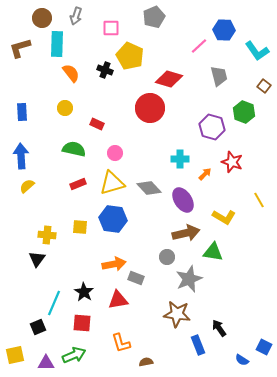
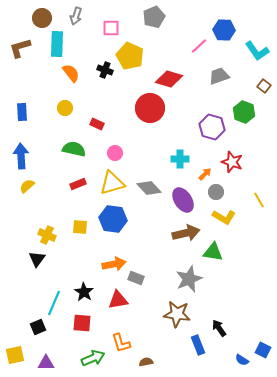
gray trapezoid at (219, 76): rotated 95 degrees counterclockwise
yellow cross at (47, 235): rotated 18 degrees clockwise
gray circle at (167, 257): moved 49 px right, 65 px up
blue square at (264, 347): moved 1 px left, 3 px down
green arrow at (74, 355): moved 19 px right, 3 px down
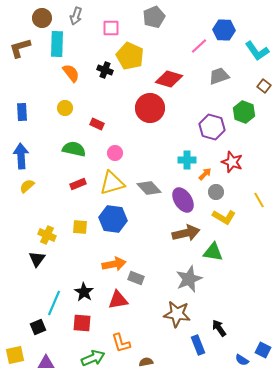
cyan cross at (180, 159): moved 7 px right, 1 px down
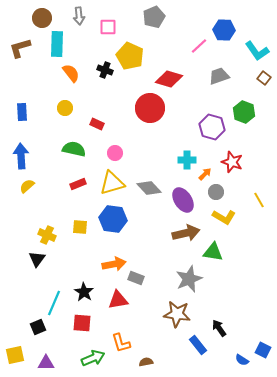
gray arrow at (76, 16): moved 3 px right; rotated 24 degrees counterclockwise
pink square at (111, 28): moved 3 px left, 1 px up
brown square at (264, 86): moved 8 px up
blue rectangle at (198, 345): rotated 18 degrees counterclockwise
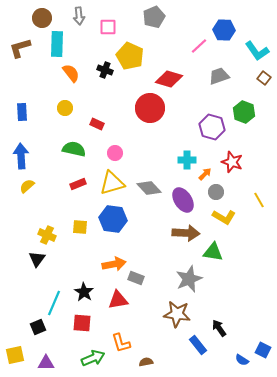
brown arrow at (186, 233): rotated 16 degrees clockwise
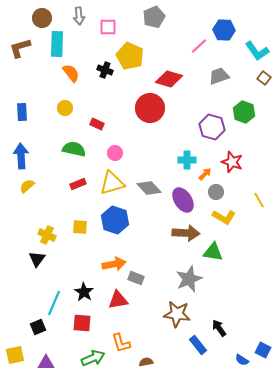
blue hexagon at (113, 219): moved 2 px right, 1 px down; rotated 12 degrees clockwise
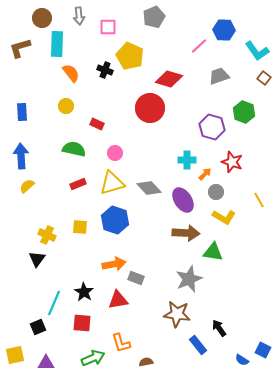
yellow circle at (65, 108): moved 1 px right, 2 px up
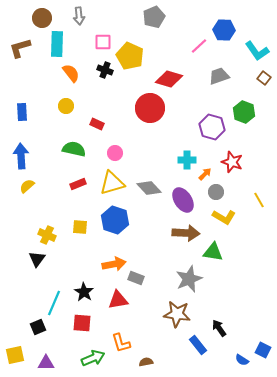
pink square at (108, 27): moved 5 px left, 15 px down
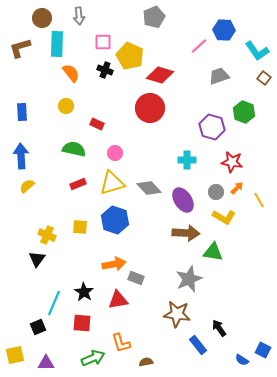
red diamond at (169, 79): moved 9 px left, 4 px up
red star at (232, 162): rotated 10 degrees counterclockwise
orange arrow at (205, 174): moved 32 px right, 14 px down
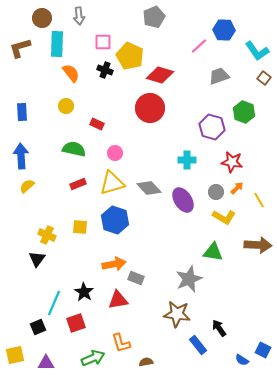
brown arrow at (186, 233): moved 72 px right, 12 px down
red square at (82, 323): moved 6 px left; rotated 24 degrees counterclockwise
